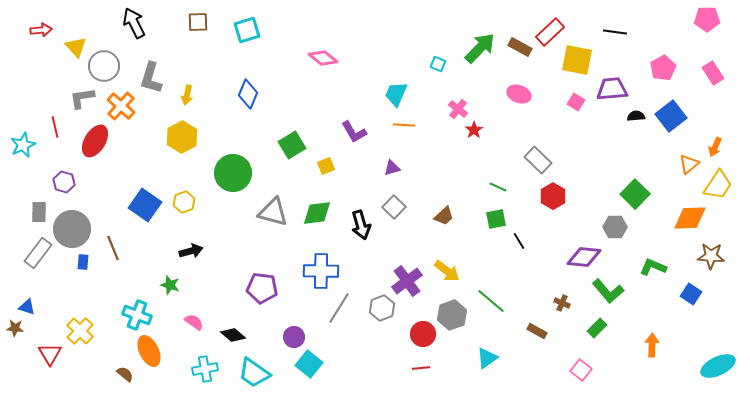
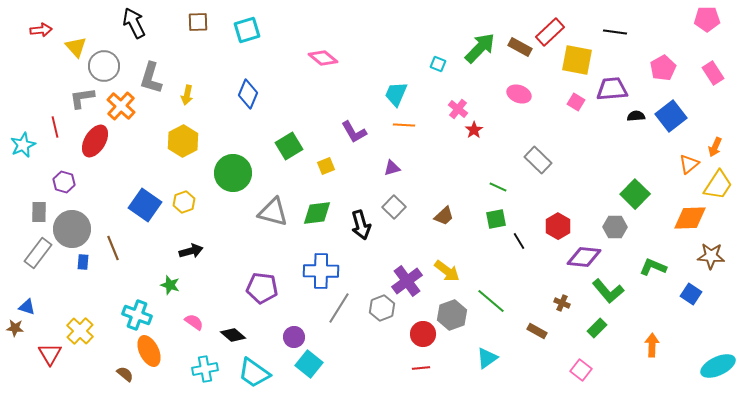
yellow hexagon at (182, 137): moved 1 px right, 4 px down
green square at (292, 145): moved 3 px left, 1 px down
red hexagon at (553, 196): moved 5 px right, 30 px down
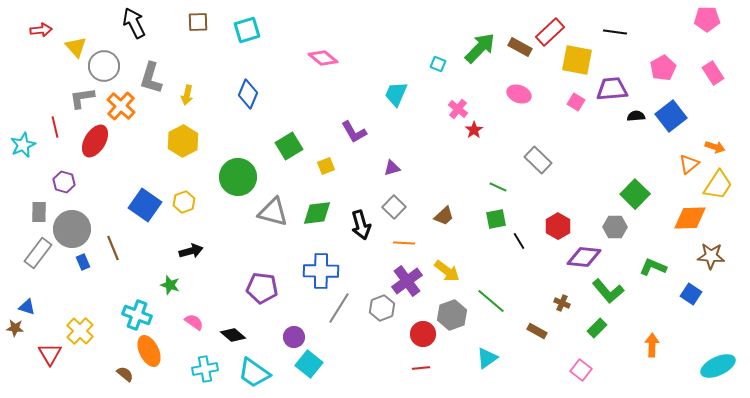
orange line at (404, 125): moved 118 px down
orange arrow at (715, 147): rotated 96 degrees counterclockwise
green circle at (233, 173): moved 5 px right, 4 px down
blue rectangle at (83, 262): rotated 28 degrees counterclockwise
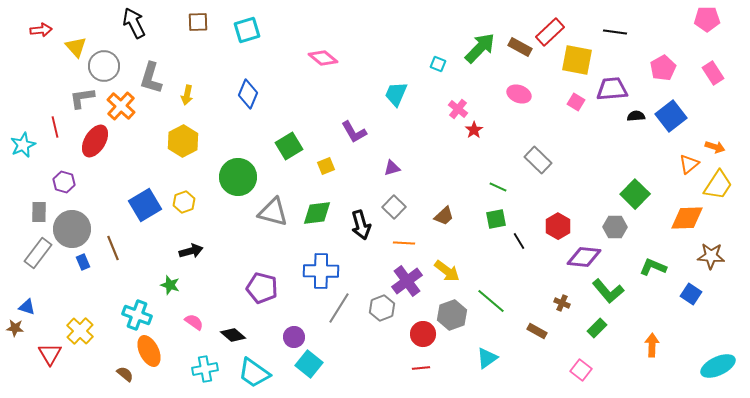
blue square at (145, 205): rotated 24 degrees clockwise
orange diamond at (690, 218): moved 3 px left
purple pentagon at (262, 288): rotated 8 degrees clockwise
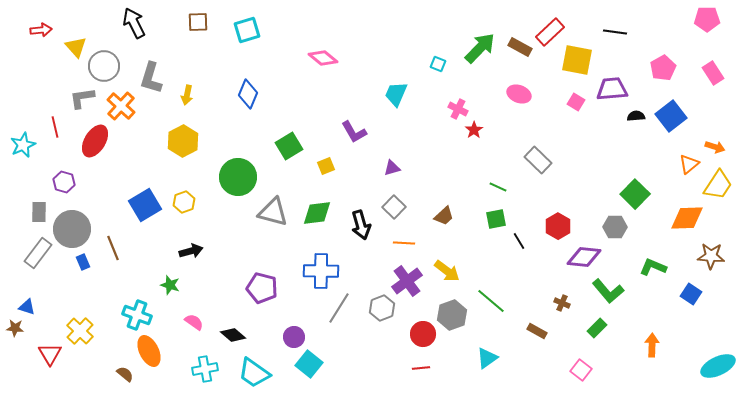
pink cross at (458, 109): rotated 12 degrees counterclockwise
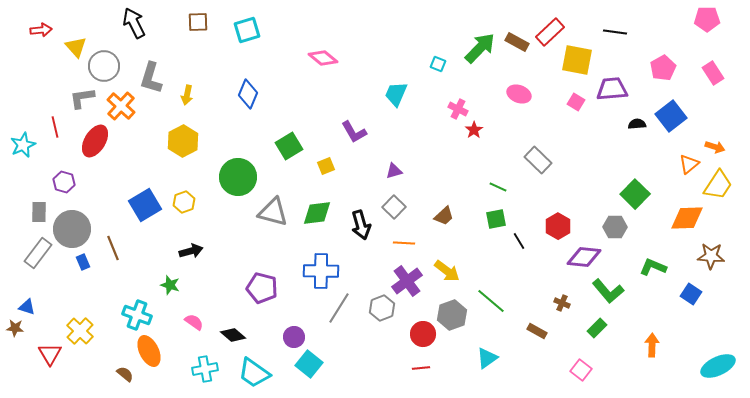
brown rectangle at (520, 47): moved 3 px left, 5 px up
black semicircle at (636, 116): moved 1 px right, 8 px down
purple triangle at (392, 168): moved 2 px right, 3 px down
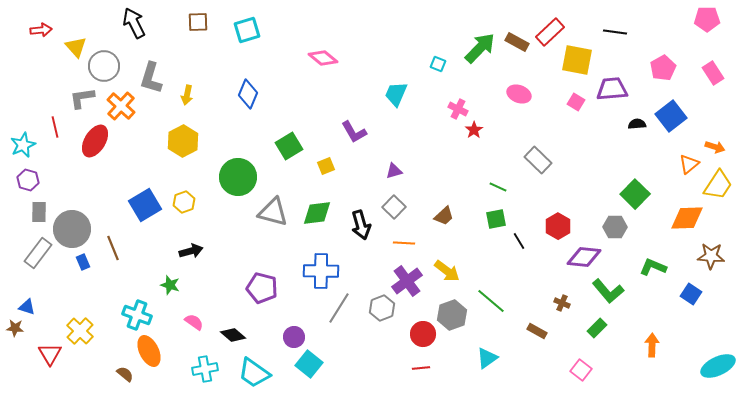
purple hexagon at (64, 182): moved 36 px left, 2 px up
